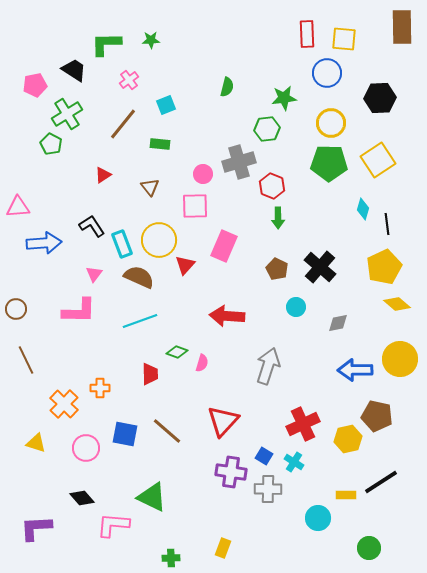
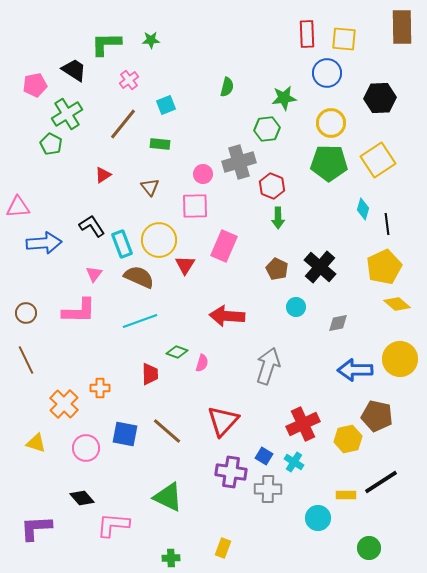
red triangle at (185, 265): rotated 10 degrees counterclockwise
brown circle at (16, 309): moved 10 px right, 4 px down
green triangle at (152, 497): moved 16 px right
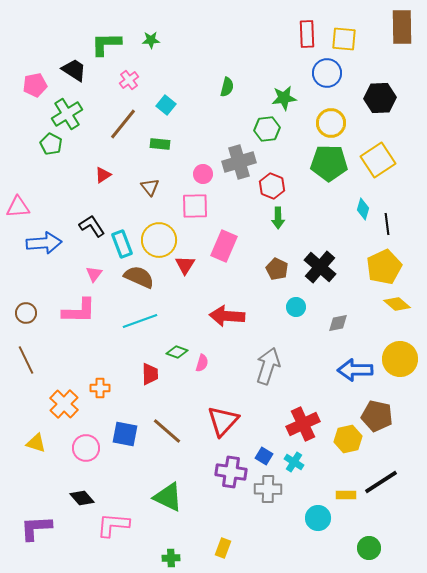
cyan square at (166, 105): rotated 30 degrees counterclockwise
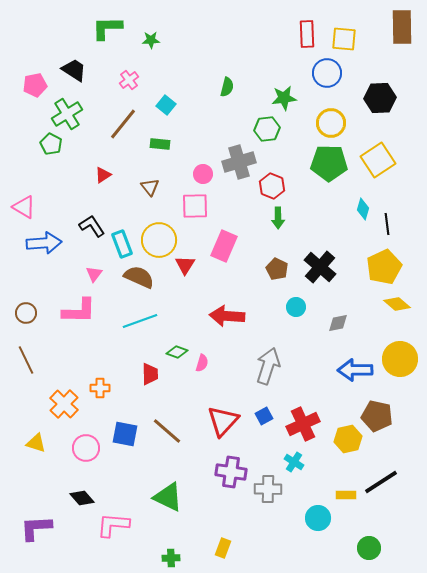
green L-shape at (106, 44): moved 1 px right, 16 px up
pink triangle at (18, 207): moved 6 px right; rotated 35 degrees clockwise
blue square at (264, 456): moved 40 px up; rotated 30 degrees clockwise
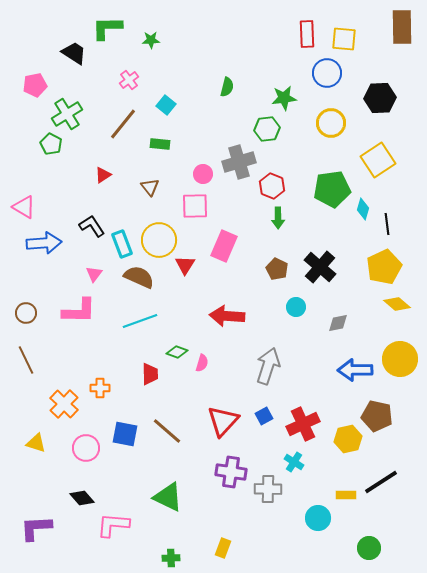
black trapezoid at (74, 70): moved 17 px up
green pentagon at (329, 163): moved 3 px right, 26 px down; rotated 9 degrees counterclockwise
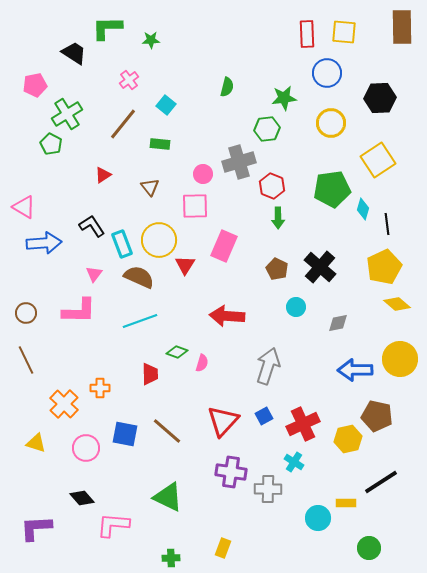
yellow square at (344, 39): moved 7 px up
yellow rectangle at (346, 495): moved 8 px down
